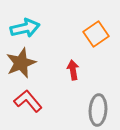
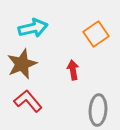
cyan arrow: moved 8 px right
brown star: moved 1 px right, 1 px down
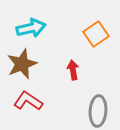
cyan arrow: moved 2 px left
red L-shape: rotated 16 degrees counterclockwise
gray ellipse: moved 1 px down
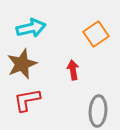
red L-shape: moved 1 px left, 1 px up; rotated 44 degrees counterclockwise
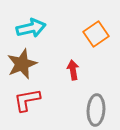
gray ellipse: moved 2 px left, 1 px up
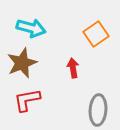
cyan arrow: rotated 28 degrees clockwise
brown star: moved 1 px up
red arrow: moved 2 px up
gray ellipse: moved 2 px right
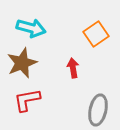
gray ellipse: rotated 8 degrees clockwise
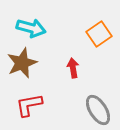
orange square: moved 3 px right
red L-shape: moved 2 px right, 5 px down
gray ellipse: rotated 44 degrees counterclockwise
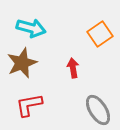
orange square: moved 1 px right
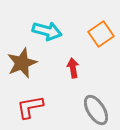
cyan arrow: moved 16 px right, 3 px down
orange square: moved 1 px right
red L-shape: moved 1 px right, 2 px down
gray ellipse: moved 2 px left
